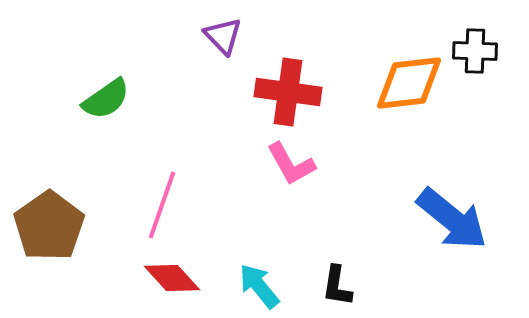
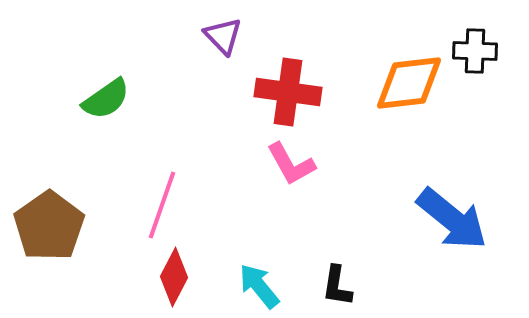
red diamond: moved 2 px right, 1 px up; rotated 70 degrees clockwise
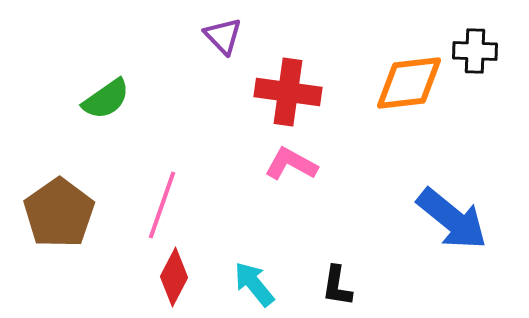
pink L-shape: rotated 148 degrees clockwise
brown pentagon: moved 10 px right, 13 px up
cyan arrow: moved 5 px left, 2 px up
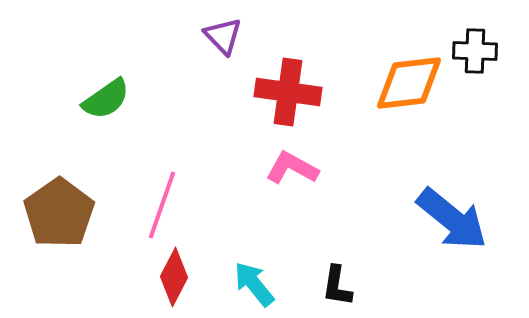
pink L-shape: moved 1 px right, 4 px down
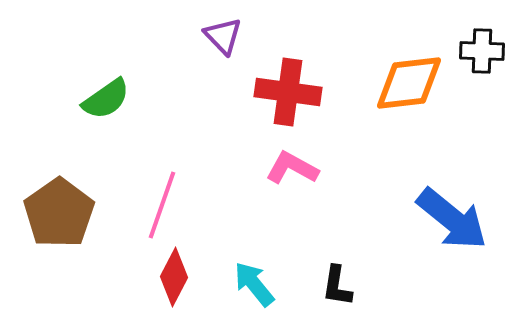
black cross: moved 7 px right
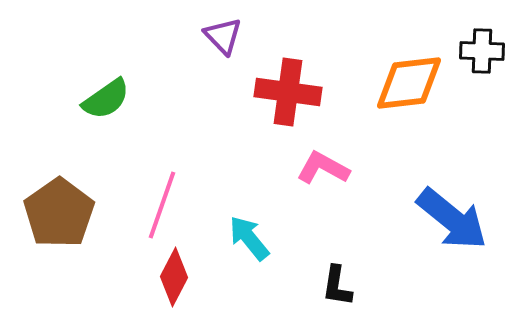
pink L-shape: moved 31 px right
cyan arrow: moved 5 px left, 46 px up
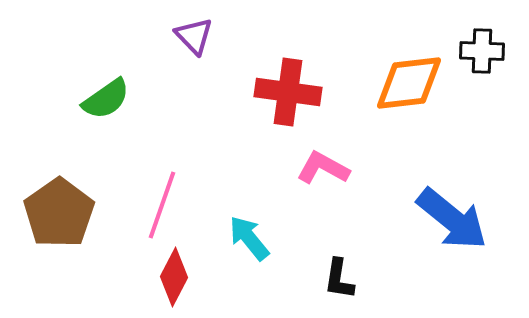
purple triangle: moved 29 px left
black L-shape: moved 2 px right, 7 px up
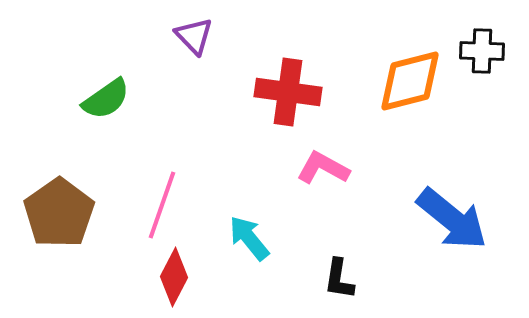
orange diamond: moved 1 px right, 2 px up; rotated 8 degrees counterclockwise
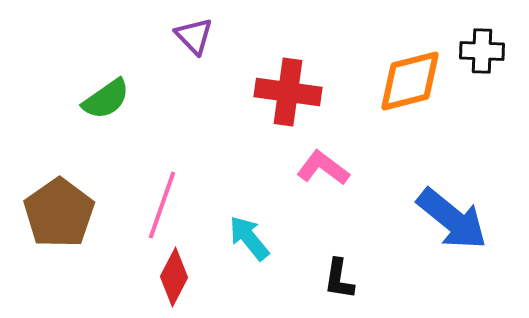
pink L-shape: rotated 8 degrees clockwise
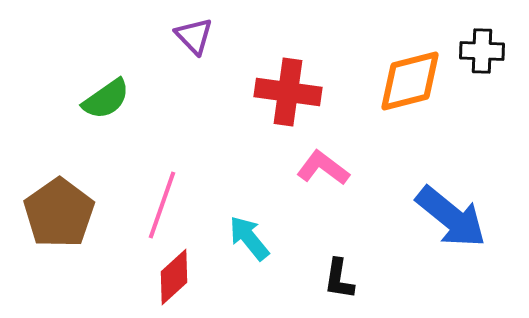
blue arrow: moved 1 px left, 2 px up
red diamond: rotated 20 degrees clockwise
